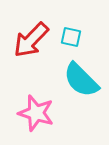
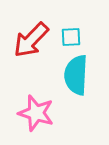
cyan square: rotated 15 degrees counterclockwise
cyan semicircle: moved 5 px left, 5 px up; rotated 48 degrees clockwise
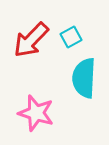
cyan square: rotated 25 degrees counterclockwise
cyan semicircle: moved 8 px right, 3 px down
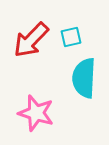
cyan square: rotated 15 degrees clockwise
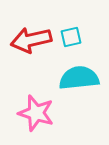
red arrow: rotated 33 degrees clockwise
cyan semicircle: moved 5 px left; rotated 81 degrees clockwise
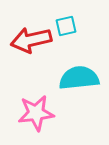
cyan square: moved 5 px left, 11 px up
pink star: rotated 24 degrees counterclockwise
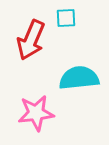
cyan square: moved 8 px up; rotated 10 degrees clockwise
red arrow: rotated 54 degrees counterclockwise
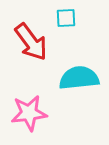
red arrow: moved 2 px down; rotated 60 degrees counterclockwise
pink star: moved 7 px left
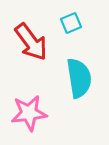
cyan square: moved 5 px right, 5 px down; rotated 20 degrees counterclockwise
cyan semicircle: rotated 87 degrees clockwise
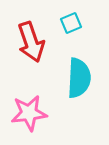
red arrow: rotated 18 degrees clockwise
cyan semicircle: rotated 12 degrees clockwise
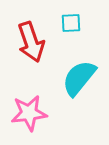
cyan square: rotated 20 degrees clockwise
cyan semicircle: rotated 144 degrees counterclockwise
